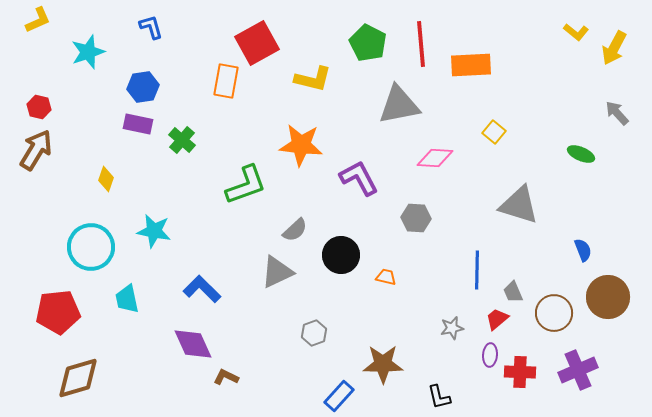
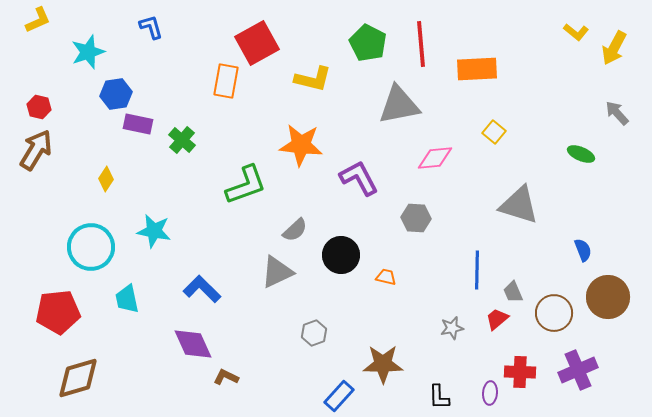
orange rectangle at (471, 65): moved 6 px right, 4 px down
blue hexagon at (143, 87): moved 27 px left, 7 px down
pink diamond at (435, 158): rotated 9 degrees counterclockwise
yellow diamond at (106, 179): rotated 15 degrees clockwise
purple ellipse at (490, 355): moved 38 px down
black L-shape at (439, 397): rotated 12 degrees clockwise
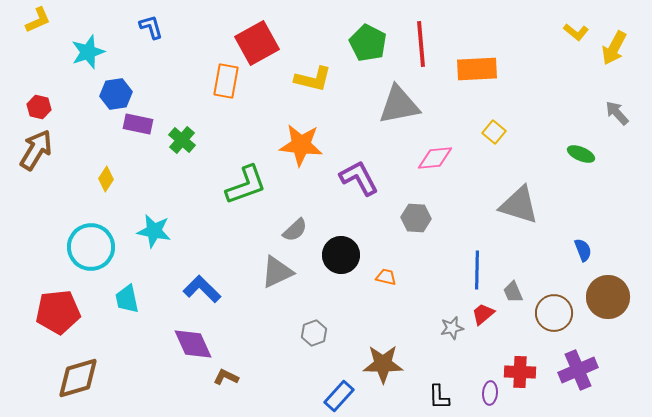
red trapezoid at (497, 319): moved 14 px left, 5 px up
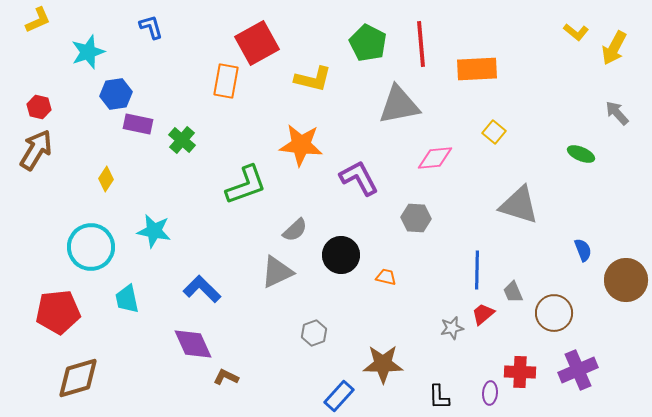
brown circle at (608, 297): moved 18 px right, 17 px up
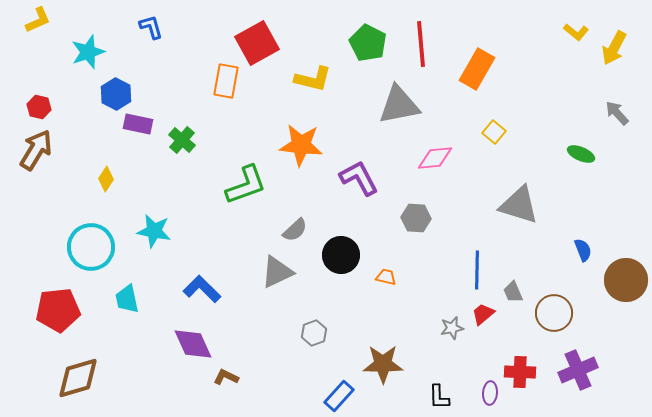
orange rectangle at (477, 69): rotated 57 degrees counterclockwise
blue hexagon at (116, 94): rotated 24 degrees counterclockwise
red pentagon at (58, 312): moved 2 px up
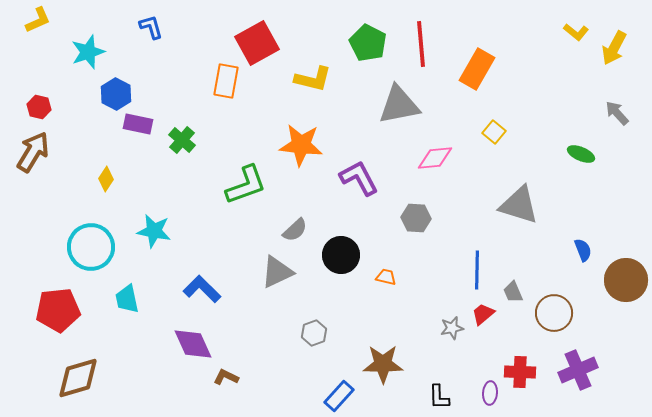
brown arrow at (36, 150): moved 3 px left, 2 px down
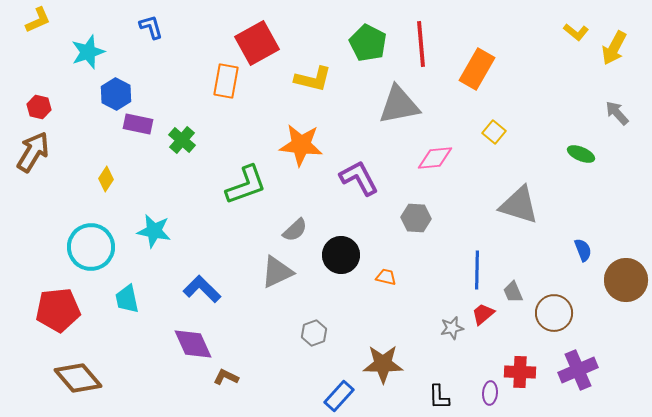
brown diamond at (78, 378): rotated 66 degrees clockwise
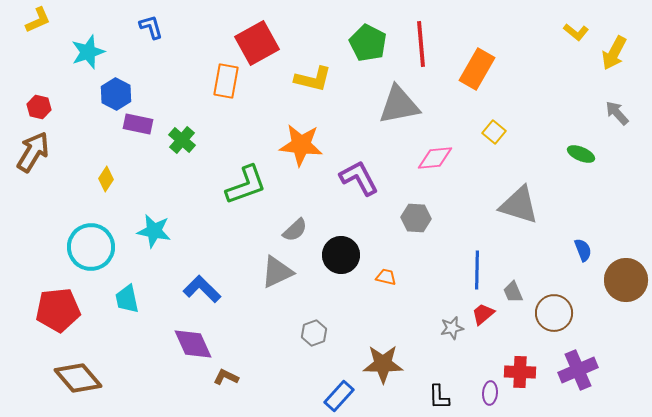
yellow arrow at (614, 48): moved 5 px down
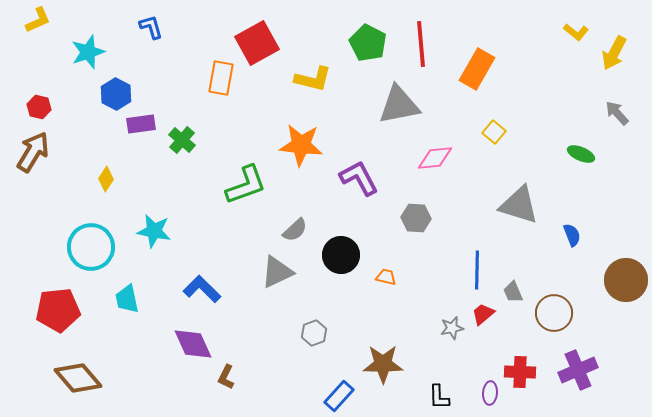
orange rectangle at (226, 81): moved 5 px left, 3 px up
purple rectangle at (138, 124): moved 3 px right; rotated 20 degrees counterclockwise
blue semicircle at (583, 250): moved 11 px left, 15 px up
brown L-shape at (226, 377): rotated 90 degrees counterclockwise
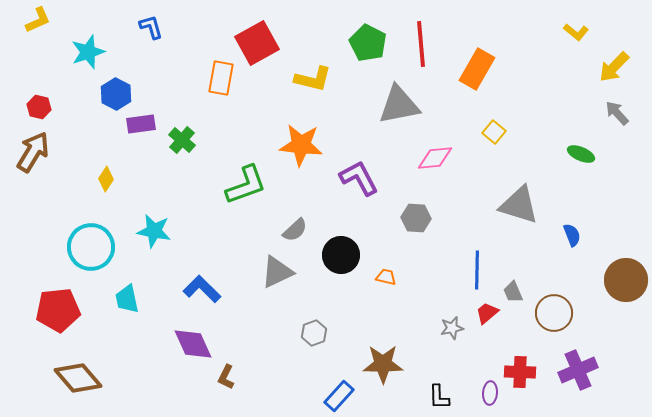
yellow arrow at (614, 53): moved 14 px down; rotated 16 degrees clockwise
red trapezoid at (483, 314): moved 4 px right, 1 px up
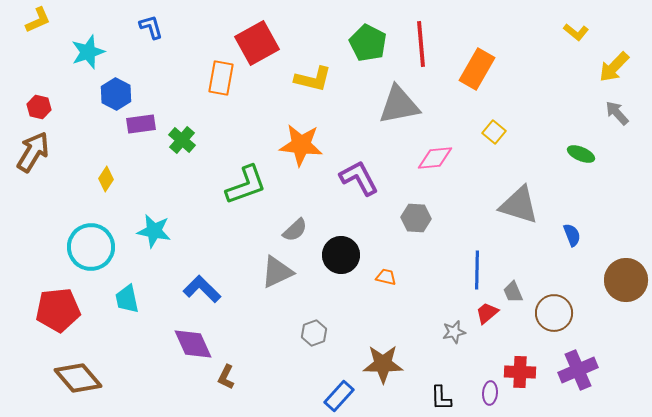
gray star at (452, 328): moved 2 px right, 4 px down
black L-shape at (439, 397): moved 2 px right, 1 px down
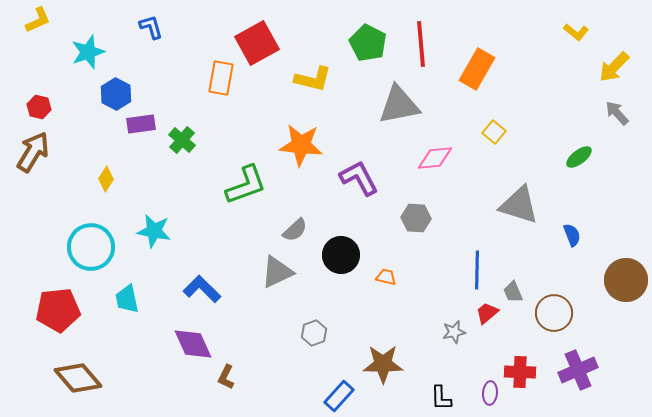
green ellipse at (581, 154): moved 2 px left, 3 px down; rotated 60 degrees counterclockwise
